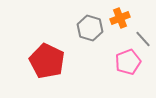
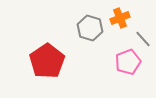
red pentagon: rotated 12 degrees clockwise
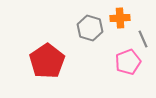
orange cross: rotated 18 degrees clockwise
gray line: rotated 18 degrees clockwise
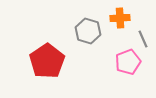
gray hexagon: moved 2 px left, 3 px down
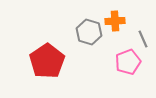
orange cross: moved 5 px left, 3 px down
gray hexagon: moved 1 px right, 1 px down
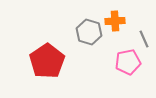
gray line: moved 1 px right
pink pentagon: rotated 10 degrees clockwise
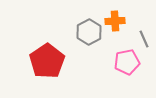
gray hexagon: rotated 15 degrees clockwise
pink pentagon: moved 1 px left
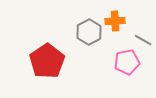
gray line: moved 1 px left, 1 px down; rotated 36 degrees counterclockwise
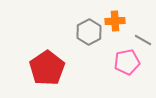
red pentagon: moved 7 px down
